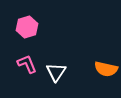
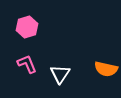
white triangle: moved 4 px right, 2 px down
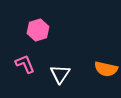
pink hexagon: moved 11 px right, 3 px down
pink L-shape: moved 2 px left
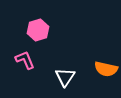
pink L-shape: moved 4 px up
white triangle: moved 5 px right, 3 px down
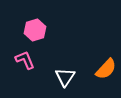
pink hexagon: moved 3 px left
orange semicircle: rotated 60 degrees counterclockwise
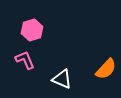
pink hexagon: moved 3 px left
white triangle: moved 3 px left, 2 px down; rotated 40 degrees counterclockwise
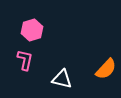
pink L-shape: rotated 35 degrees clockwise
white triangle: rotated 10 degrees counterclockwise
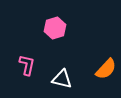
pink hexagon: moved 23 px right, 2 px up
pink L-shape: moved 2 px right, 5 px down
